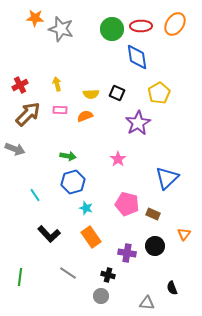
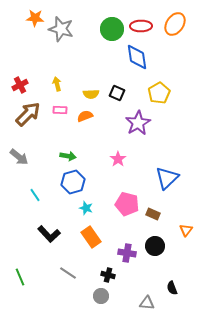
gray arrow: moved 4 px right, 8 px down; rotated 18 degrees clockwise
orange triangle: moved 2 px right, 4 px up
green line: rotated 30 degrees counterclockwise
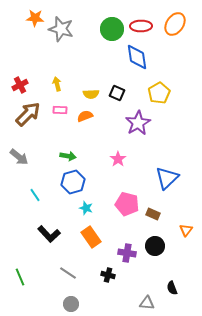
gray circle: moved 30 px left, 8 px down
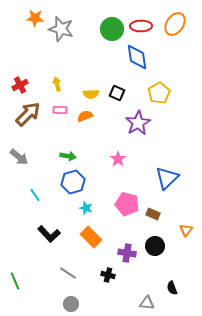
orange rectangle: rotated 10 degrees counterclockwise
green line: moved 5 px left, 4 px down
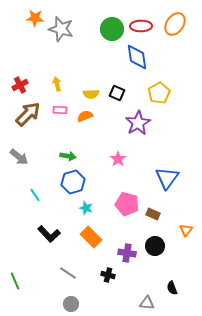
blue triangle: rotated 10 degrees counterclockwise
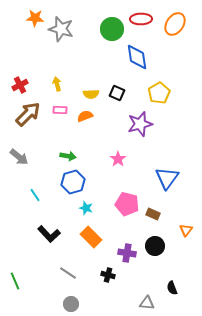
red ellipse: moved 7 px up
purple star: moved 2 px right, 1 px down; rotated 15 degrees clockwise
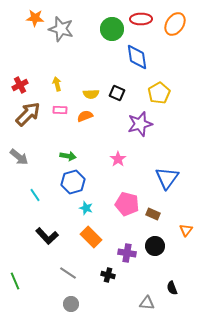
black L-shape: moved 2 px left, 2 px down
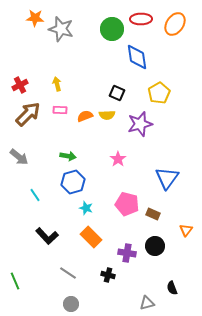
yellow semicircle: moved 16 px right, 21 px down
gray triangle: rotated 21 degrees counterclockwise
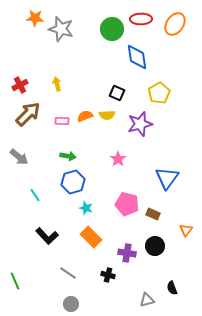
pink rectangle: moved 2 px right, 11 px down
gray triangle: moved 3 px up
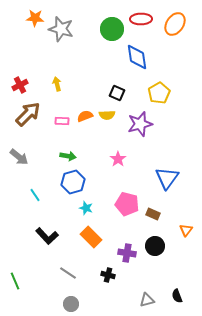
black semicircle: moved 5 px right, 8 px down
